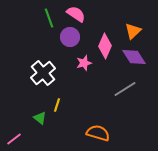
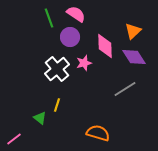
pink diamond: rotated 25 degrees counterclockwise
white cross: moved 14 px right, 4 px up
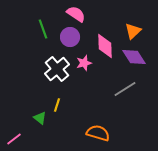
green line: moved 6 px left, 11 px down
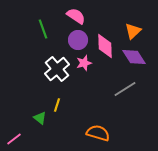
pink semicircle: moved 2 px down
purple circle: moved 8 px right, 3 px down
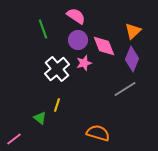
pink diamond: moved 1 px left; rotated 20 degrees counterclockwise
purple diamond: moved 2 px left, 2 px down; rotated 55 degrees clockwise
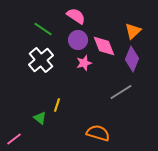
green line: rotated 36 degrees counterclockwise
white cross: moved 16 px left, 9 px up
gray line: moved 4 px left, 3 px down
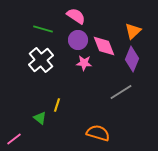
green line: rotated 18 degrees counterclockwise
pink star: rotated 21 degrees clockwise
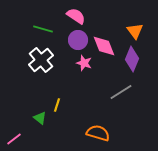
orange triangle: moved 2 px right; rotated 24 degrees counterclockwise
pink star: rotated 14 degrees clockwise
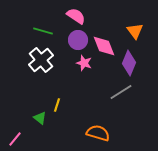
green line: moved 2 px down
purple diamond: moved 3 px left, 4 px down
pink line: moved 1 px right; rotated 14 degrees counterclockwise
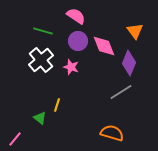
purple circle: moved 1 px down
pink star: moved 13 px left, 4 px down
orange semicircle: moved 14 px right
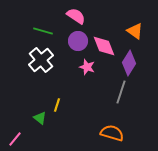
orange triangle: rotated 18 degrees counterclockwise
purple diamond: rotated 10 degrees clockwise
pink star: moved 16 px right
gray line: rotated 40 degrees counterclockwise
